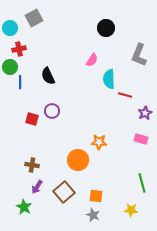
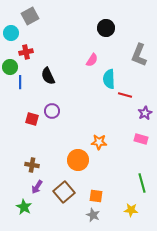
gray square: moved 4 px left, 2 px up
cyan circle: moved 1 px right, 5 px down
red cross: moved 7 px right, 3 px down
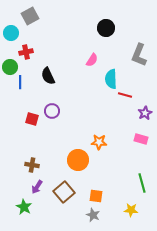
cyan semicircle: moved 2 px right
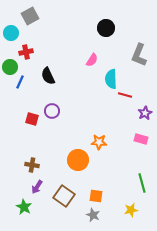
blue line: rotated 24 degrees clockwise
brown square: moved 4 px down; rotated 15 degrees counterclockwise
yellow star: rotated 16 degrees counterclockwise
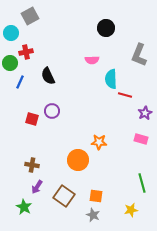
pink semicircle: rotated 56 degrees clockwise
green circle: moved 4 px up
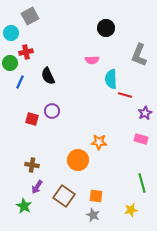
green star: moved 1 px up
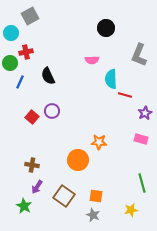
red square: moved 2 px up; rotated 24 degrees clockwise
